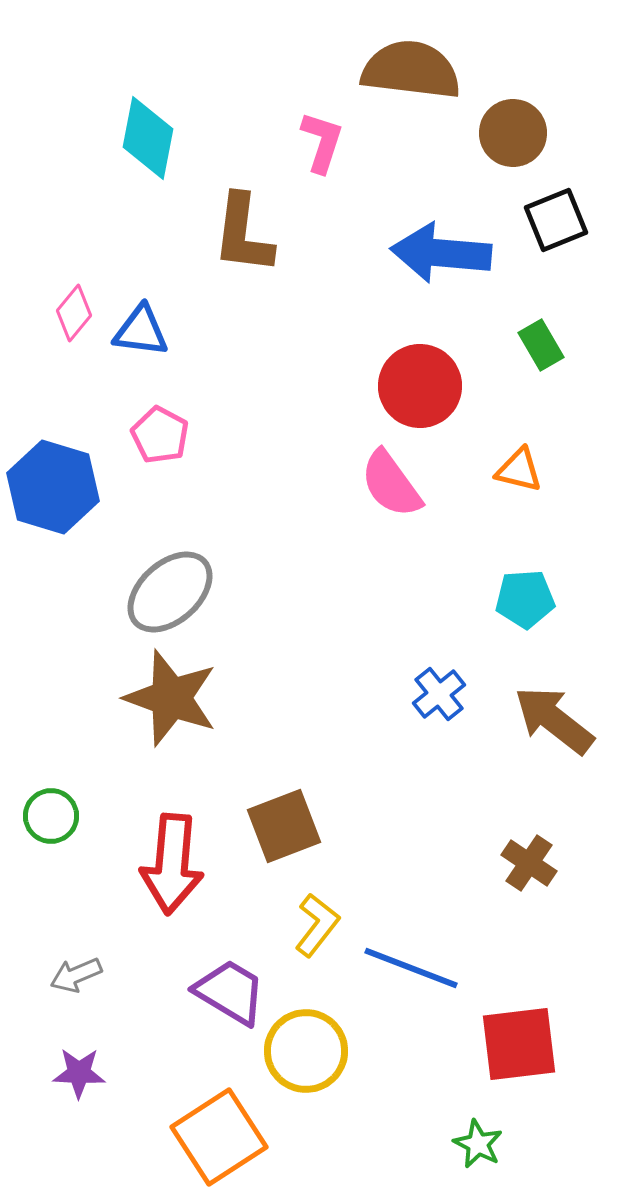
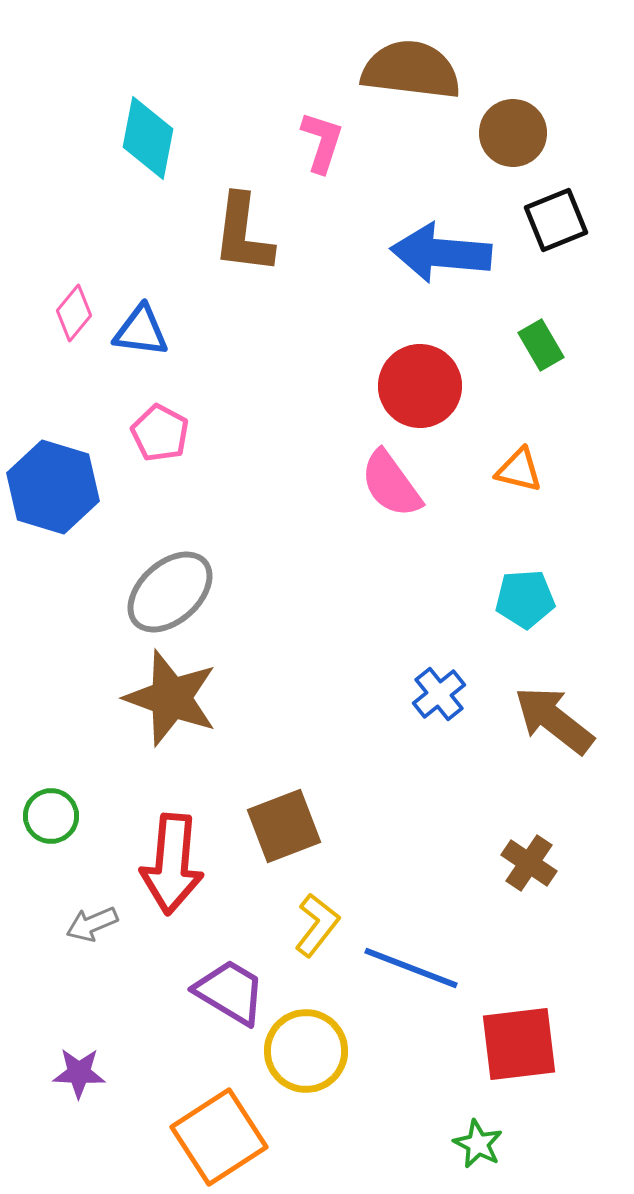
pink pentagon: moved 2 px up
gray arrow: moved 16 px right, 51 px up
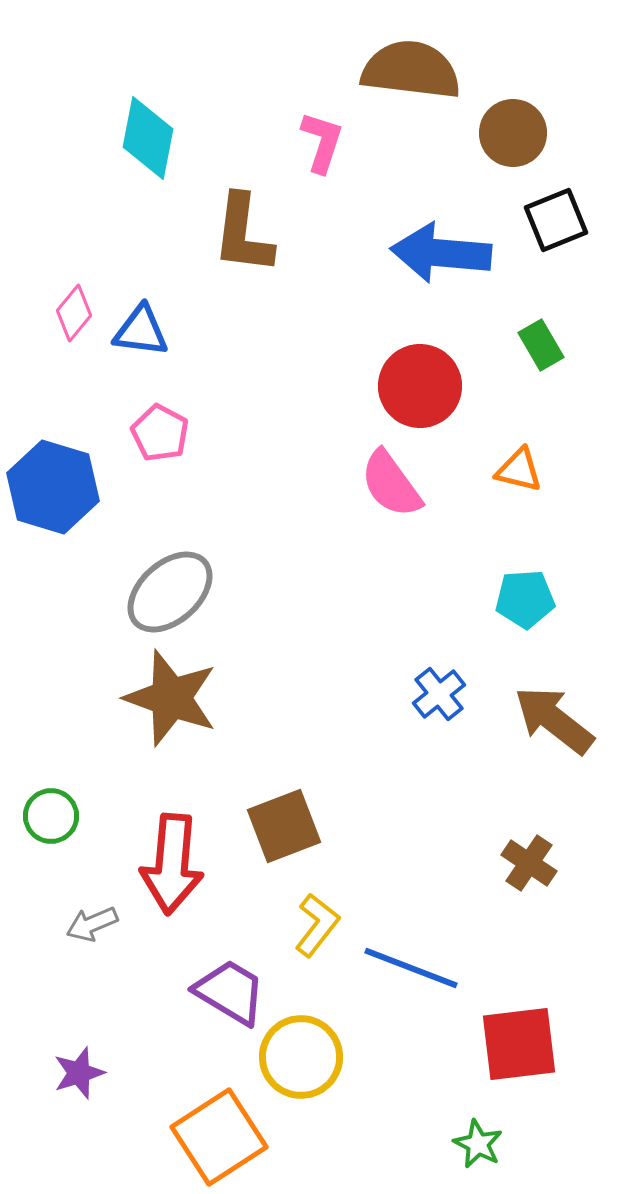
yellow circle: moved 5 px left, 6 px down
purple star: rotated 20 degrees counterclockwise
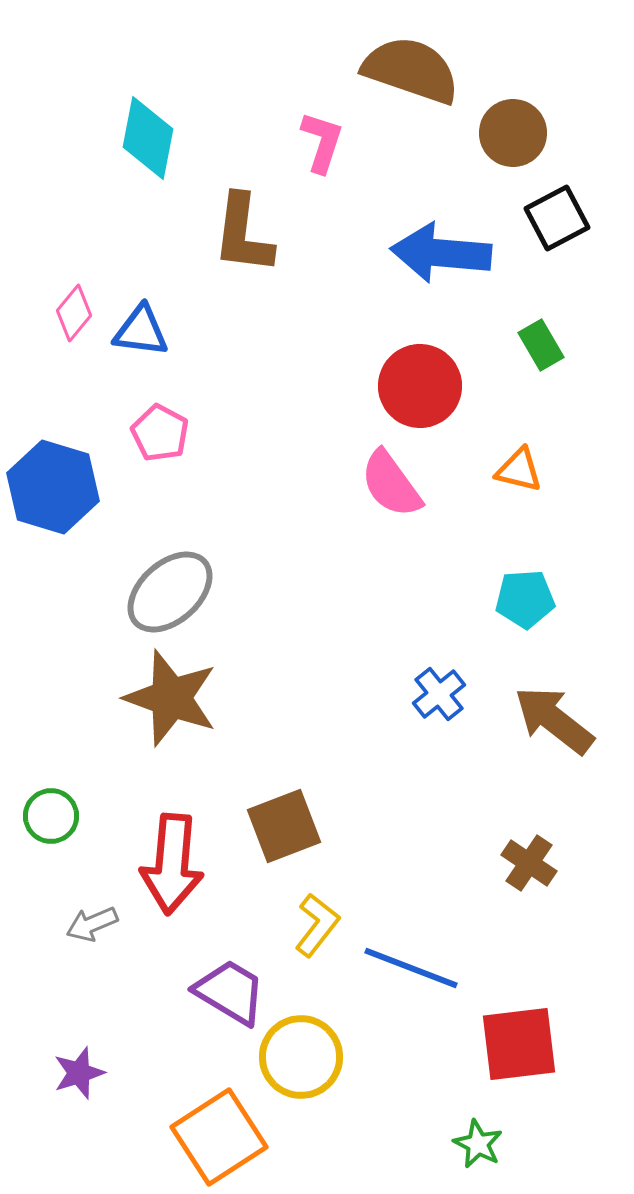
brown semicircle: rotated 12 degrees clockwise
black square: moved 1 px right, 2 px up; rotated 6 degrees counterclockwise
